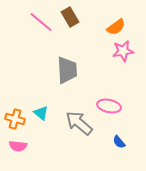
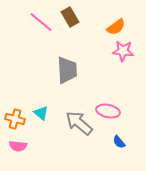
pink star: rotated 15 degrees clockwise
pink ellipse: moved 1 px left, 5 px down
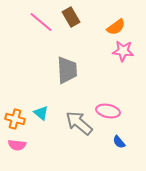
brown rectangle: moved 1 px right
pink semicircle: moved 1 px left, 1 px up
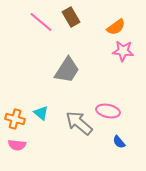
gray trapezoid: rotated 36 degrees clockwise
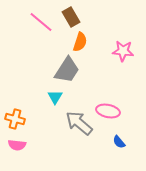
orange semicircle: moved 36 px left, 15 px down; rotated 36 degrees counterclockwise
cyan triangle: moved 14 px right, 16 px up; rotated 21 degrees clockwise
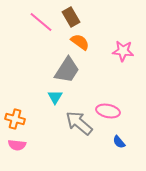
orange semicircle: rotated 72 degrees counterclockwise
